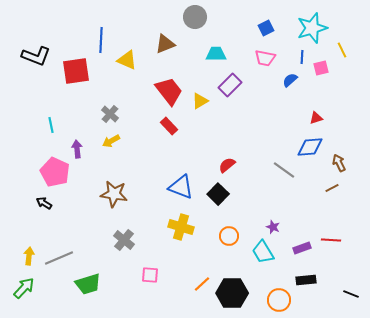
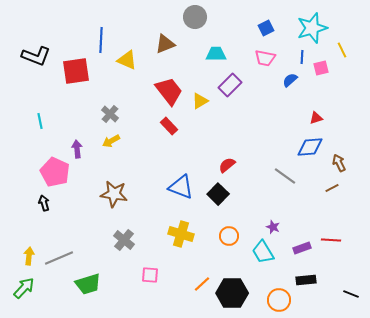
cyan line at (51, 125): moved 11 px left, 4 px up
gray line at (284, 170): moved 1 px right, 6 px down
black arrow at (44, 203): rotated 42 degrees clockwise
yellow cross at (181, 227): moved 7 px down
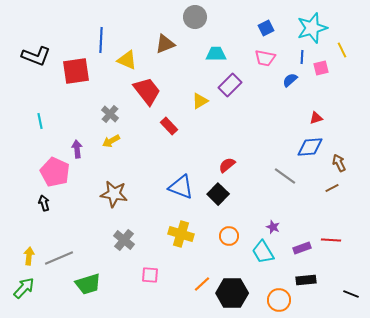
red trapezoid at (169, 91): moved 22 px left
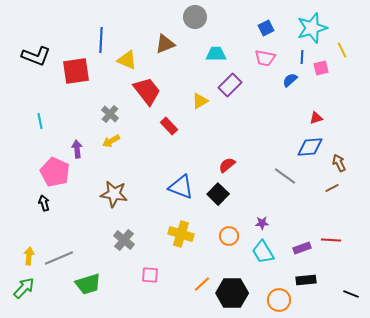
purple star at (273, 227): moved 11 px left, 4 px up; rotated 24 degrees counterclockwise
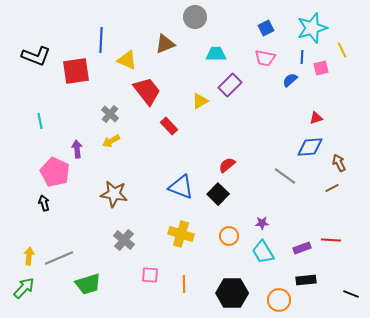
orange line at (202, 284): moved 18 px left; rotated 48 degrees counterclockwise
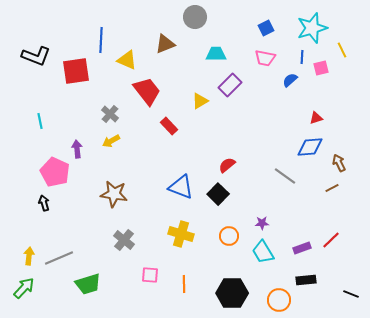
red line at (331, 240): rotated 48 degrees counterclockwise
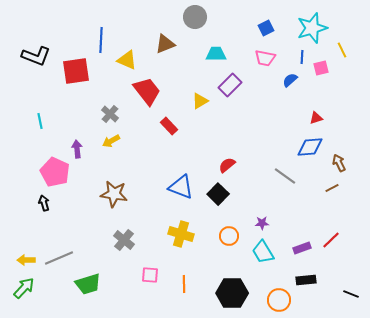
yellow arrow at (29, 256): moved 3 px left, 4 px down; rotated 96 degrees counterclockwise
